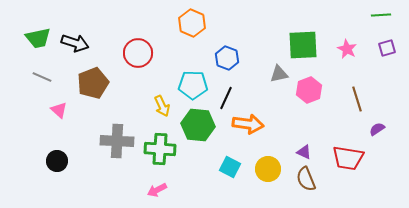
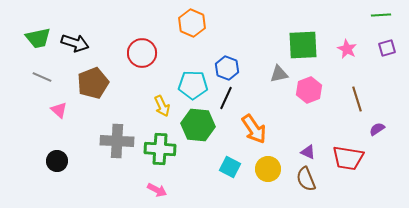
red circle: moved 4 px right
blue hexagon: moved 10 px down
orange arrow: moved 6 px right, 5 px down; rotated 48 degrees clockwise
purple triangle: moved 4 px right
pink arrow: rotated 126 degrees counterclockwise
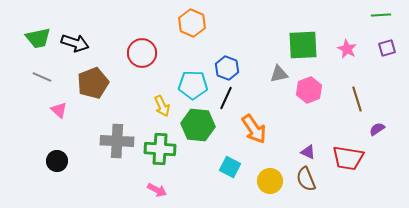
yellow circle: moved 2 px right, 12 px down
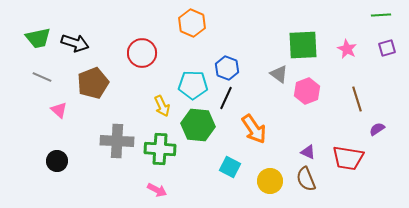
gray triangle: rotated 48 degrees clockwise
pink hexagon: moved 2 px left, 1 px down
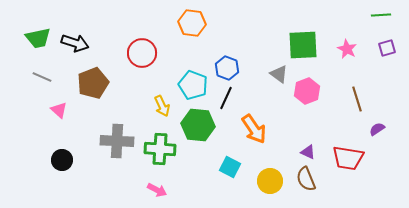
orange hexagon: rotated 16 degrees counterclockwise
cyan pentagon: rotated 20 degrees clockwise
black circle: moved 5 px right, 1 px up
